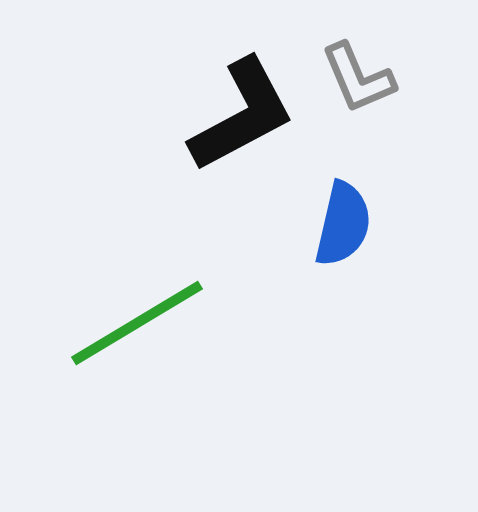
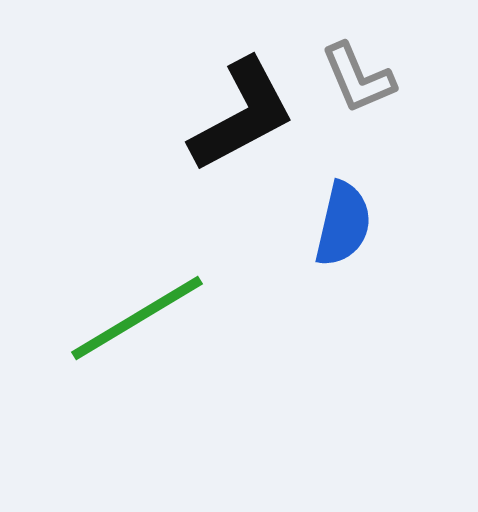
green line: moved 5 px up
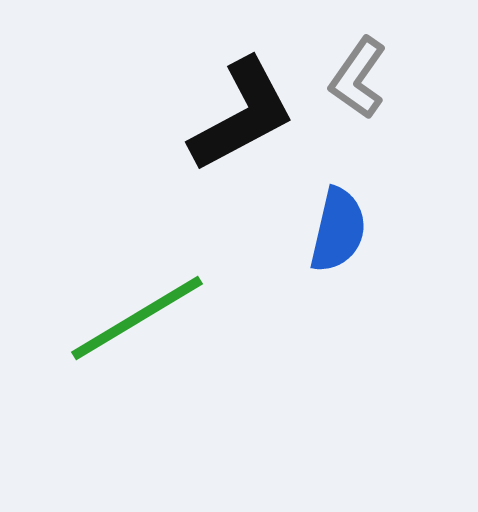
gray L-shape: rotated 58 degrees clockwise
blue semicircle: moved 5 px left, 6 px down
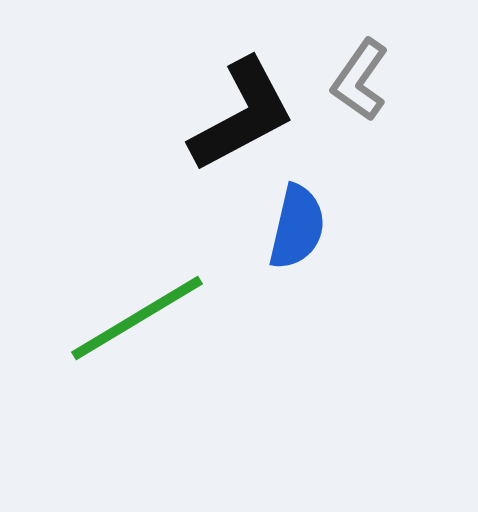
gray L-shape: moved 2 px right, 2 px down
blue semicircle: moved 41 px left, 3 px up
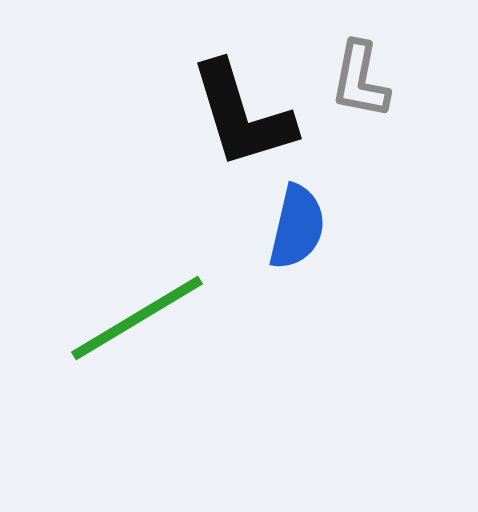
gray L-shape: rotated 24 degrees counterclockwise
black L-shape: rotated 101 degrees clockwise
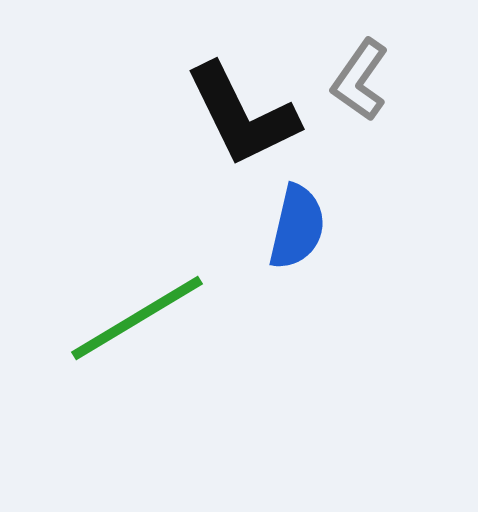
gray L-shape: rotated 24 degrees clockwise
black L-shape: rotated 9 degrees counterclockwise
